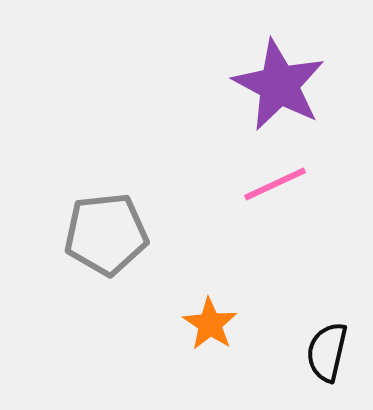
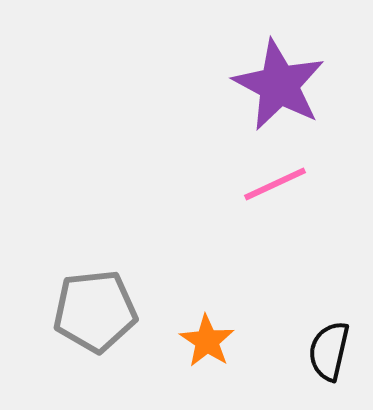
gray pentagon: moved 11 px left, 77 px down
orange star: moved 3 px left, 17 px down
black semicircle: moved 2 px right, 1 px up
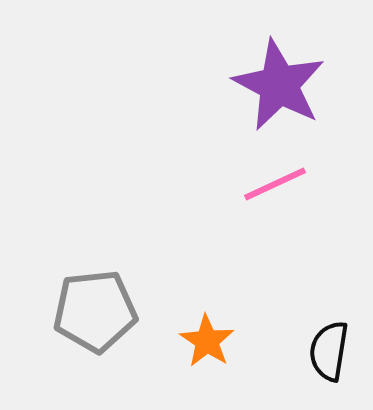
black semicircle: rotated 4 degrees counterclockwise
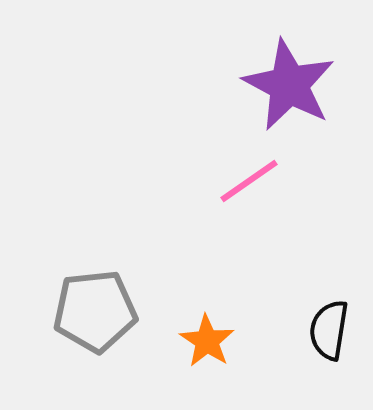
purple star: moved 10 px right
pink line: moved 26 px left, 3 px up; rotated 10 degrees counterclockwise
black semicircle: moved 21 px up
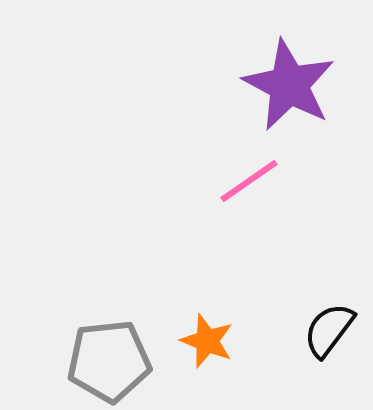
gray pentagon: moved 14 px right, 50 px down
black semicircle: rotated 28 degrees clockwise
orange star: rotated 12 degrees counterclockwise
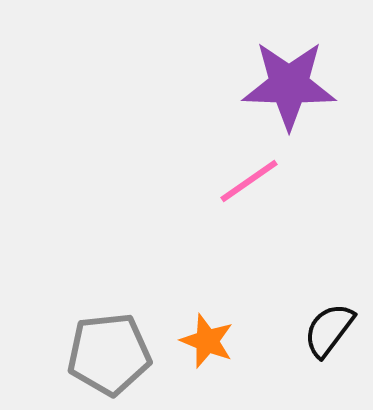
purple star: rotated 26 degrees counterclockwise
gray pentagon: moved 7 px up
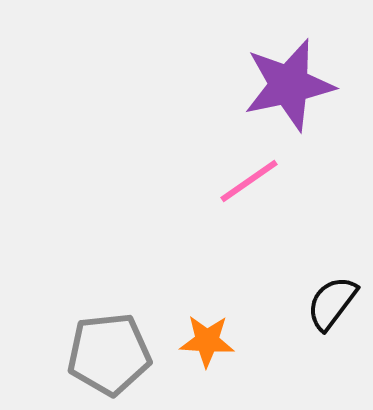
purple star: rotated 14 degrees counterclockwise
black semicircle: moved 3 px right, 27 px up
orange star: rotated 18 degrees counterclockwise
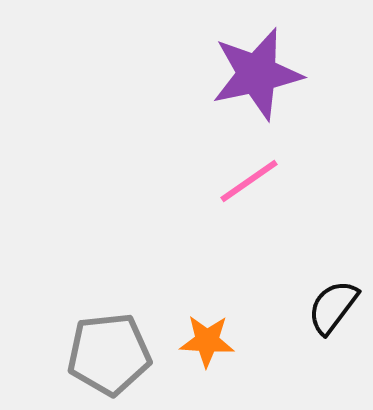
purple star: moved 32 px left, 11 px up
black semicircle: moved 1 px right, 4 px down
